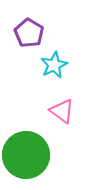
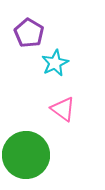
cyan star: moved 1 px right, 2 px up
pink triangle: moved 1 px right, 2 px up
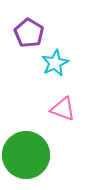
pink triangle: rotated 16 degrees counterclockwise
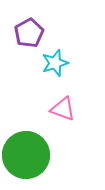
purple pentagon: rotated 12 degrees clockwise
cyan star: rotated 8 degrees clockwise
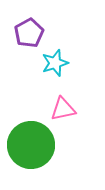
pink triangle: rotated 32 degrees counterclockwise
green circle: moved 5 px right, 10 px up
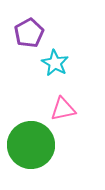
cyan star: rotated 24 degrees counterclockwise
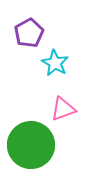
pink triangle: rotated 8 degrees counterclockwise
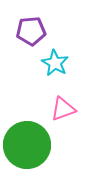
purple pentagon: moved 2 px right, 2 px up; rotated 24 degrees clockwise
green circle: moved 4 px left
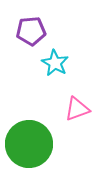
pink triangle: moved 14 px right
green circle: moved 2 px right, 1 px up
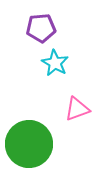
purple pentagon: moved 10 px right, 3 px up
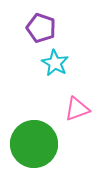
purple pentagon: rotated 24 degrees clockwise
green circle: moved 5 px right
